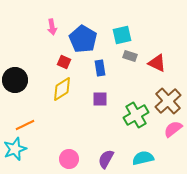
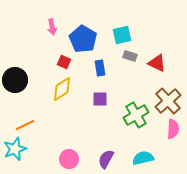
pink semicircle: rotated 132 degrees clockwise
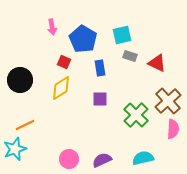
black circle: moved 5 px right
yellow diamond: moved 1 px left, 1 px up
green cross: rotated 15 degrees counterclockwise
purple semicircle: moved 4 px left, 1 px down; rotated 36 degrees clockwise
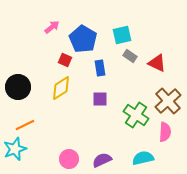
pink arrow: rotated 119 degrees counterclockwise
gray rectangle: rotated 16 degrees clockwise
red square: moved 1 px right, 2 px up
black circle: moved 2 px left, 7 px down
green cross: rotated 10 degrees counterclockwise
pink semicircle: moved 8 px left, 3 px down
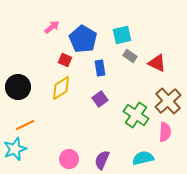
purple square: rotated 35 degrees counterclockwise
purple semicircle: rotated 42 degrees counterclockwise
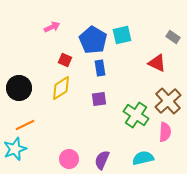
pink arrow: rotated 14 degrees clockwise
blue pentagon: moved 10 px right, 1 px down
gray rectangle: moved 43 px right, 19 px up
black circle: moved 1 px right, 1 px down
purple square: moved 1 px left; rotated 28 degrees clockwise
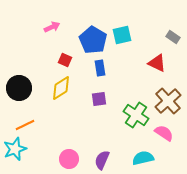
pink semicircle: moved 1 px left, 1 px down; rotated 60 degrees counterclockwise
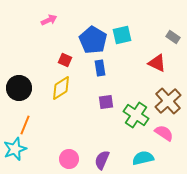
pink arrow: moved 3 px left, 7 px up
purple square: moved 7 px right, 3 px down
orange line: rotated 42 degrees counterclockwise
